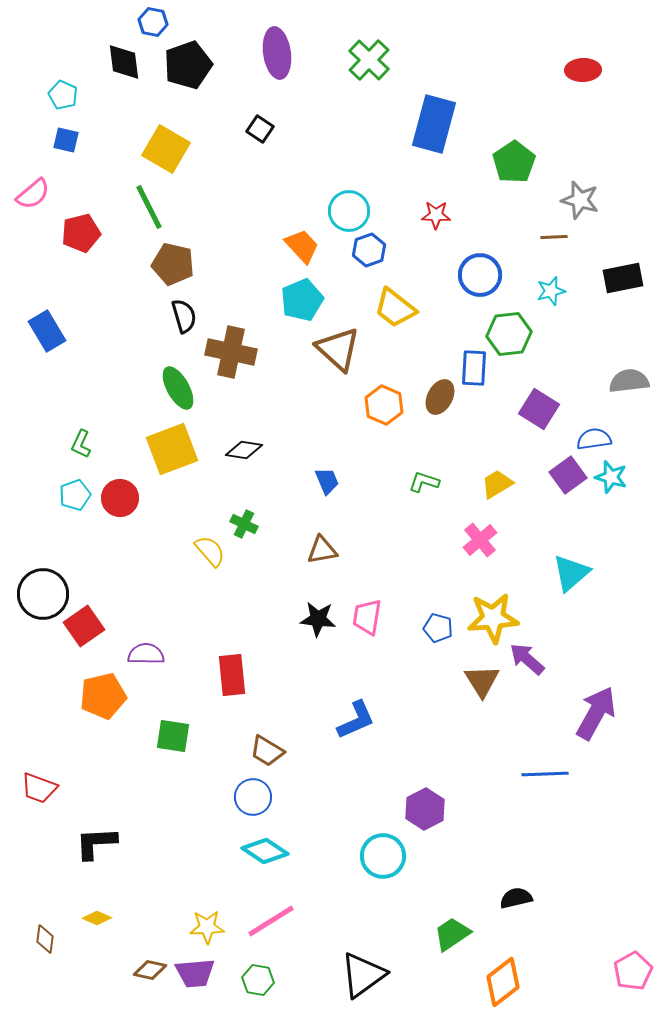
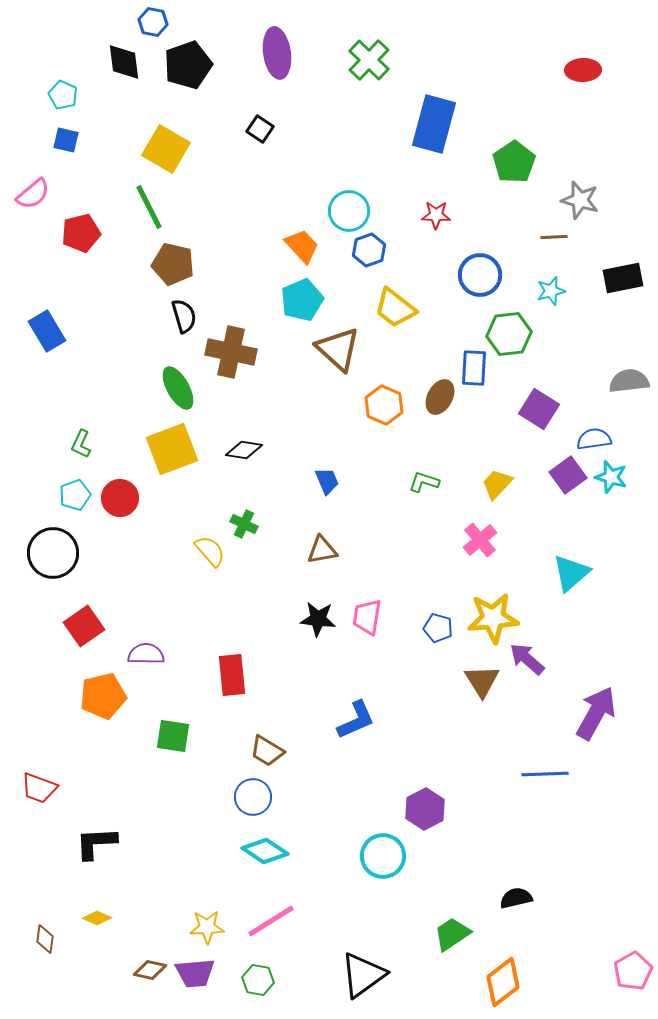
yellow trapezoid at (497, 484): rotated 16 degrees counterclockwise
black circle at (43, 594): moved 10 px right, 41 px up
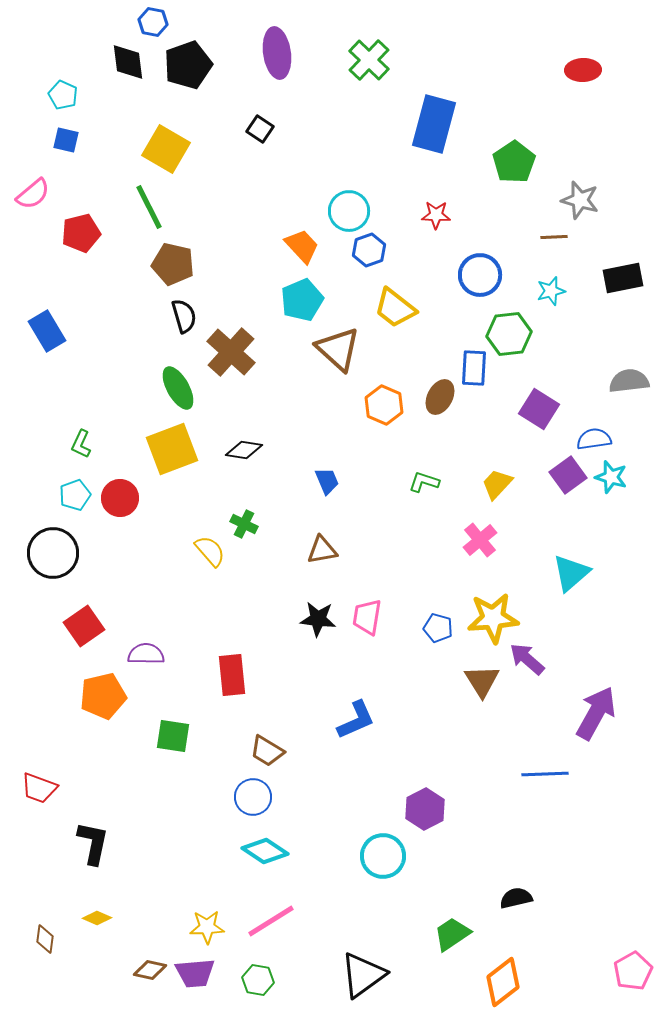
black diamond at (124, 62): moved 4 px right
brown cross at (231, 352): rotated 30 degrees clockwise
black L-shape at (96, 843): moved 3 px left; rotated 105 degrees clockwise
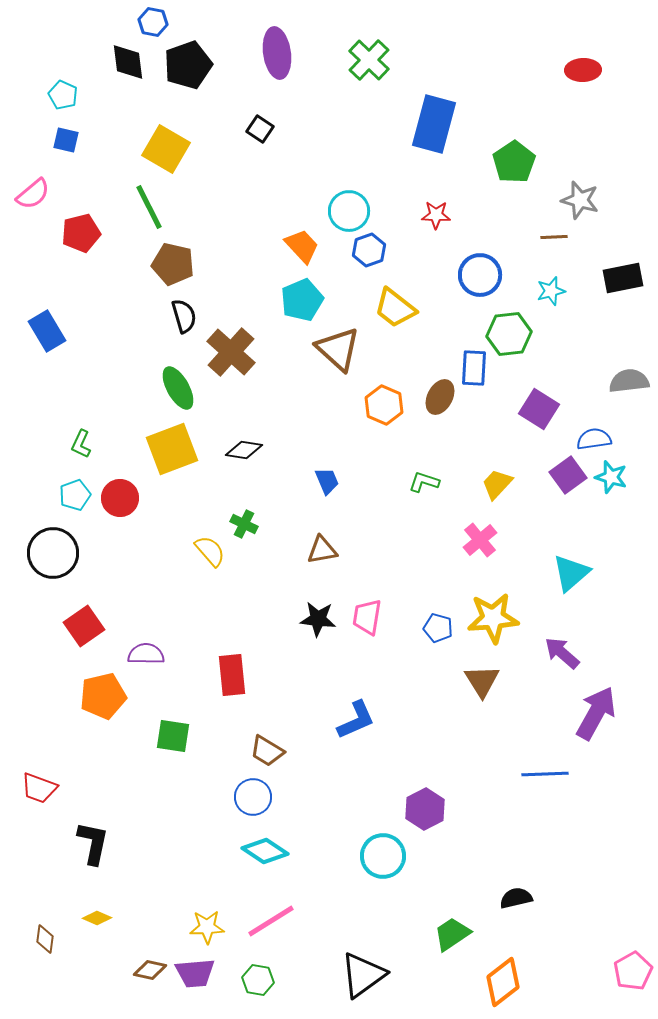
purple arrow at (527, 659): moved 35 px right, 6 px up
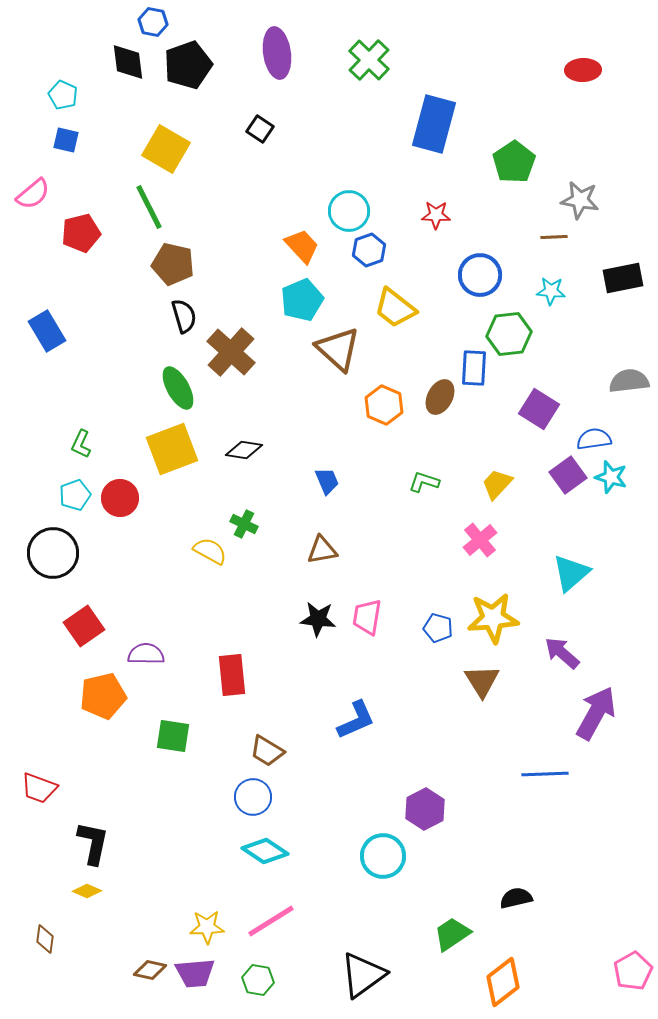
gray star at (580, 200): rotated 6 degrees counterclockwise
cyan star at (551, 291): rotated 20 degrees clockwise
yellow semicircle at (210, 551): rotated 20 degrees counterclockwise
yellow diamond at (97, 918): moved 10 px left, 27 px up
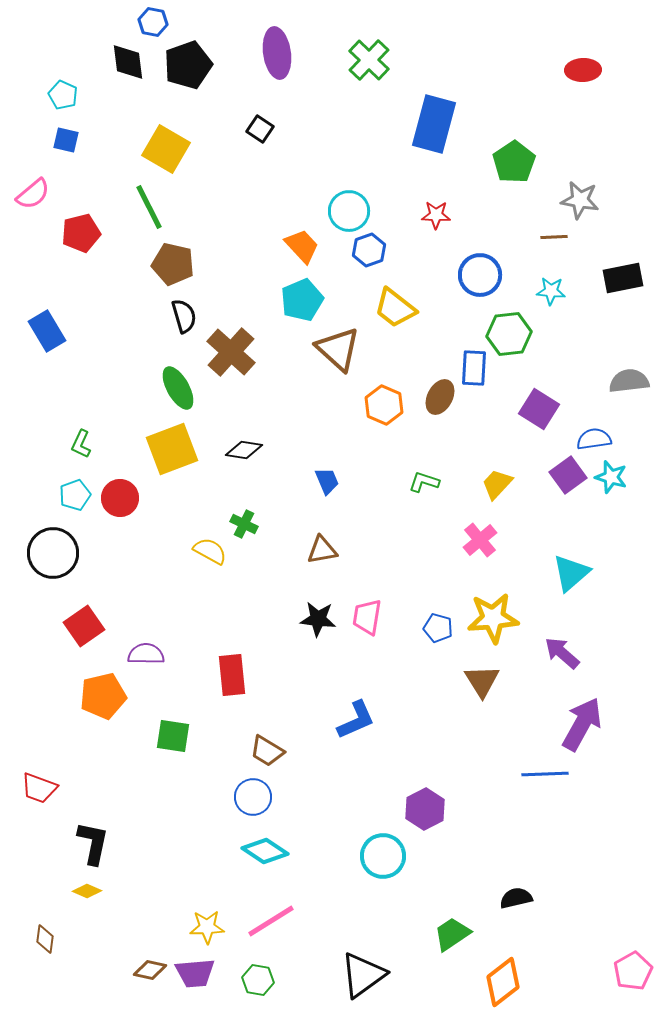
purple arrow at (596, 713): moved 14 px left, 11 px down
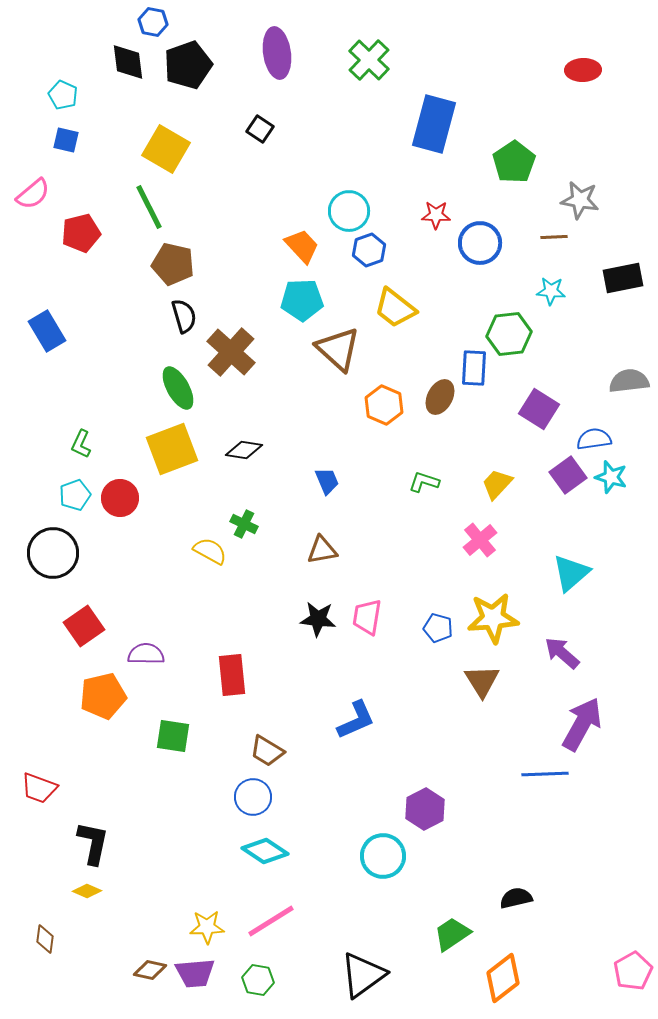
blue circle at (480, 275): moved 32 px up
cyan pentagon at (302, 300): rotated 21 degrees clockwise
orange diamond at (503, 982): moved 4 px up
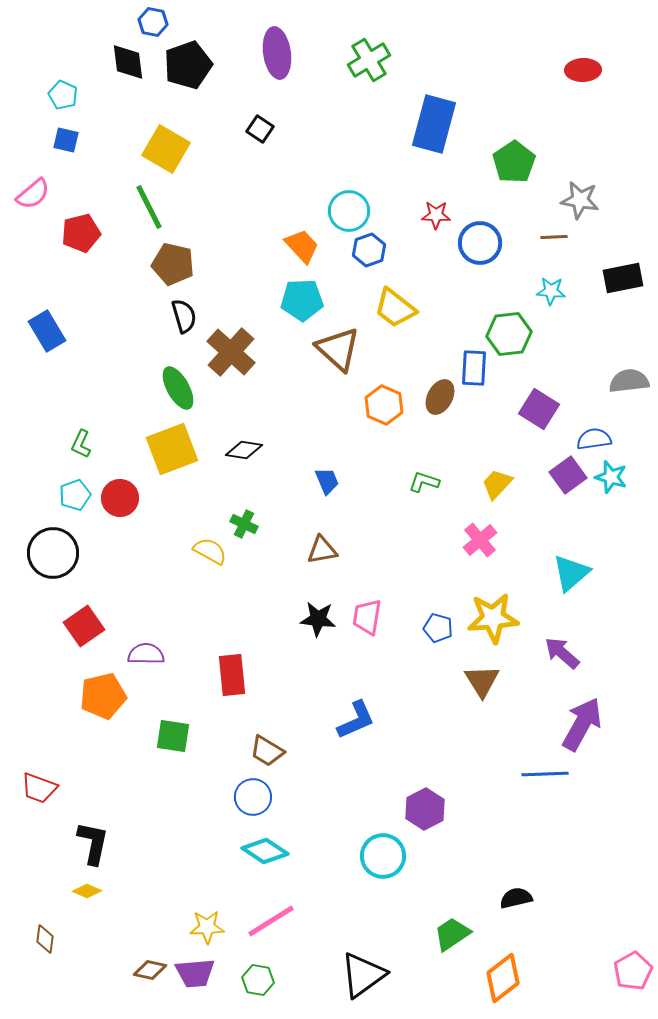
green cross at (369, 60): rotated 15 degrees clockwise
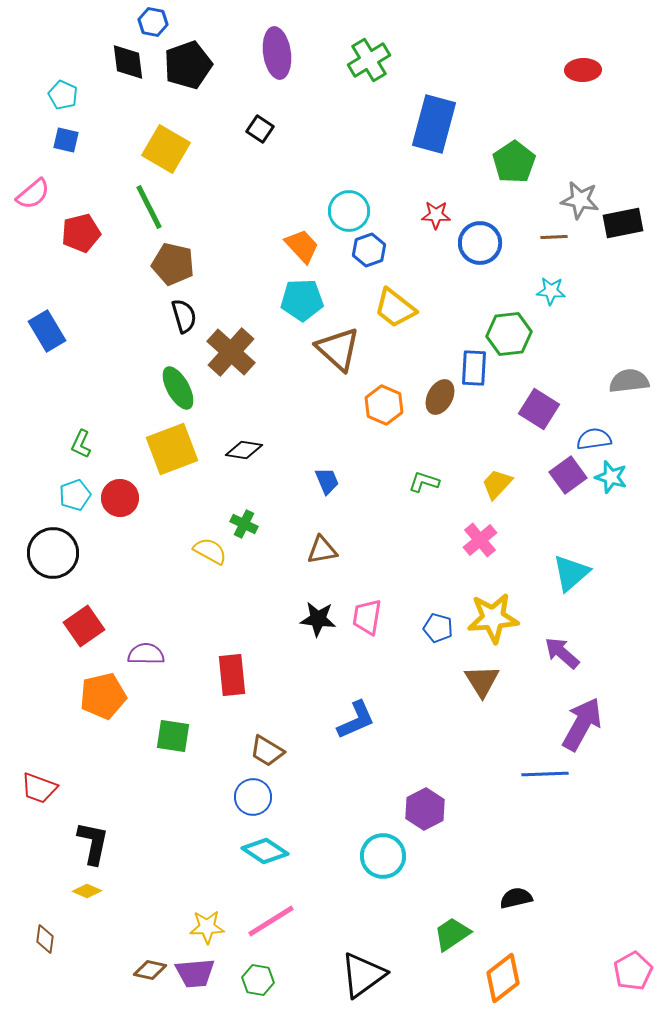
black rectangle at (623, 278): moved 55 px up
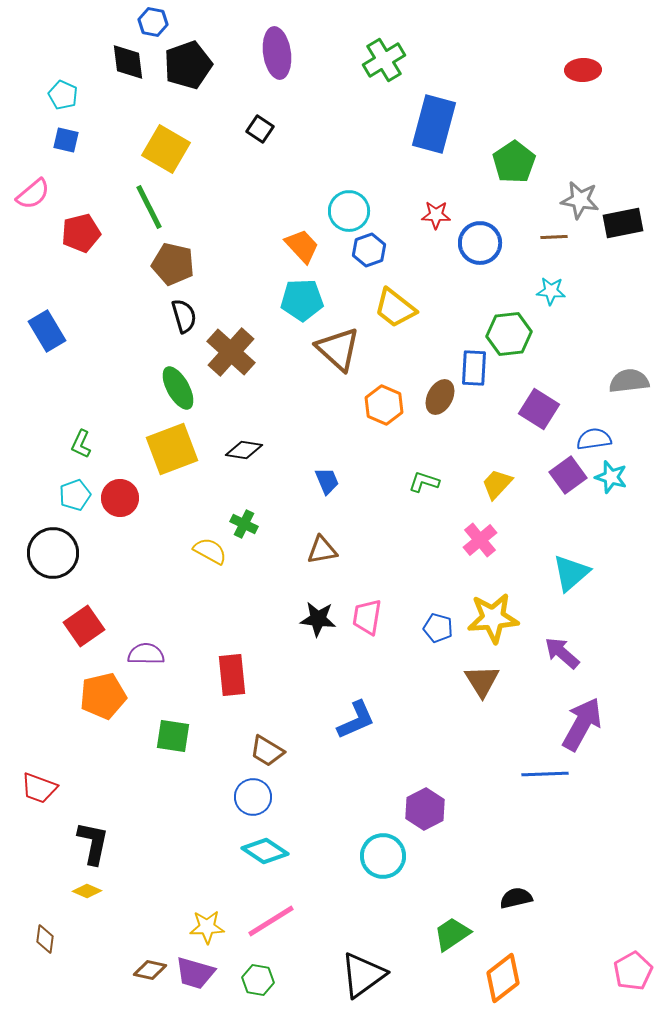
green cross at (369, 60): moved 15 px right
purple trapezoid at (195, 973): rotated 21 degrees clockwise
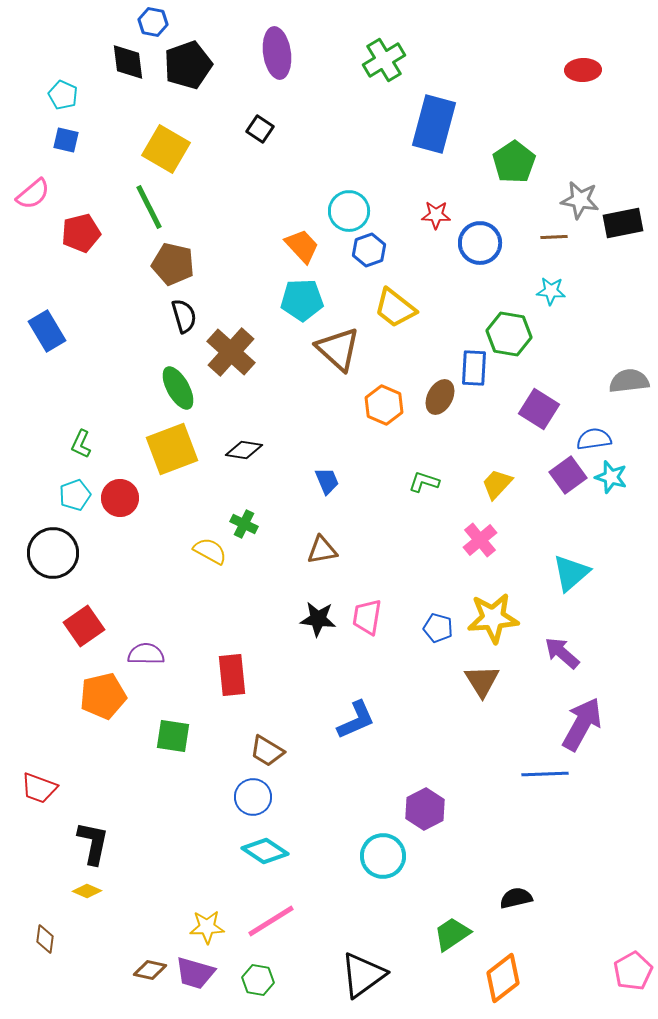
green hexagon at (509, 334): rotated 15 degrees clockwise
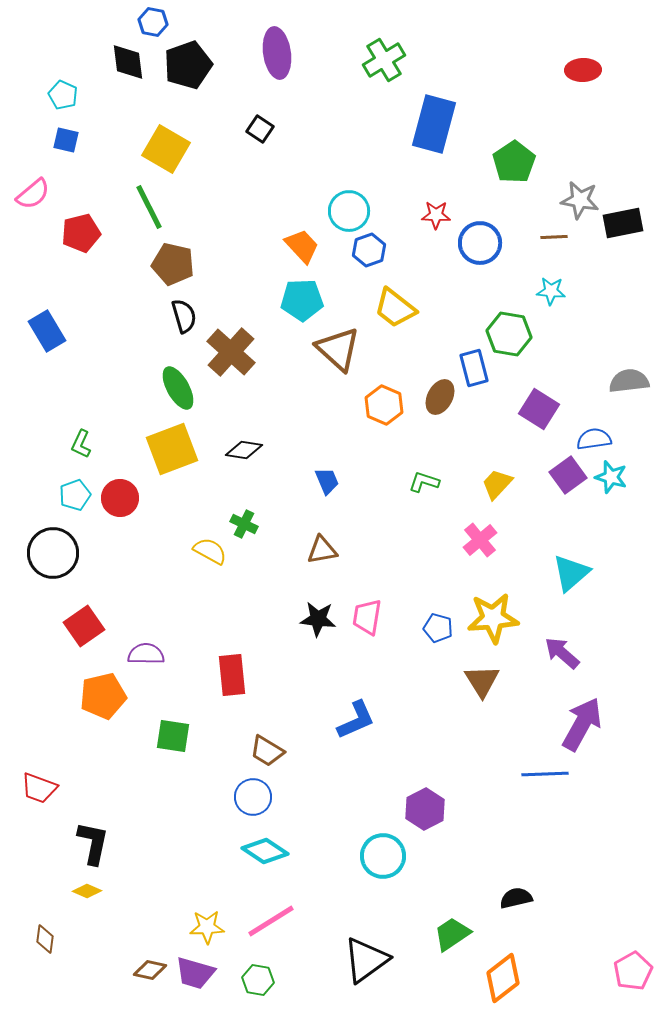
blue rectangle at (474, 368): rotated 18 degrees counterclockwise
black triangle at (363, 975): moved 3 px right, 15 px up
